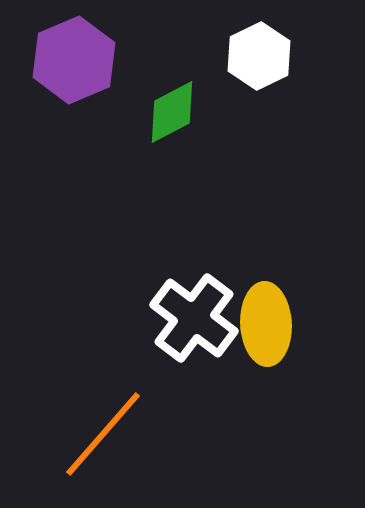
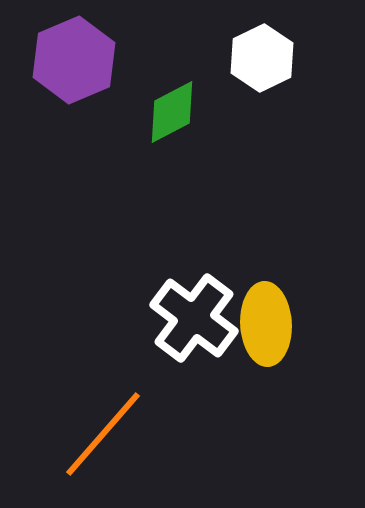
white hexagon: moved 3 px right, 2 px down
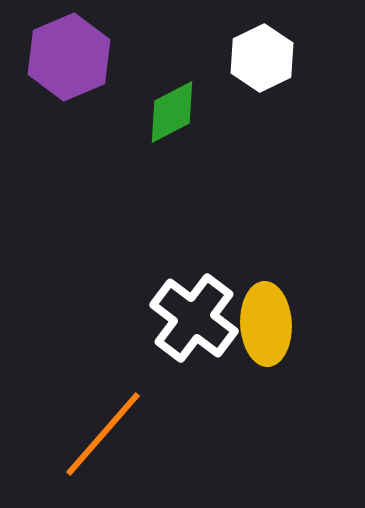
purple hexagon: moved 5 px left, 3 px up
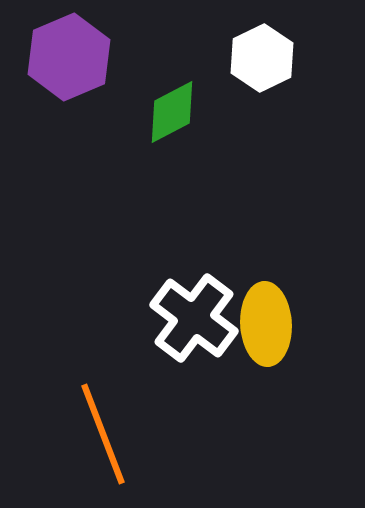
orange line: rotated 62 degrees counterclockwise
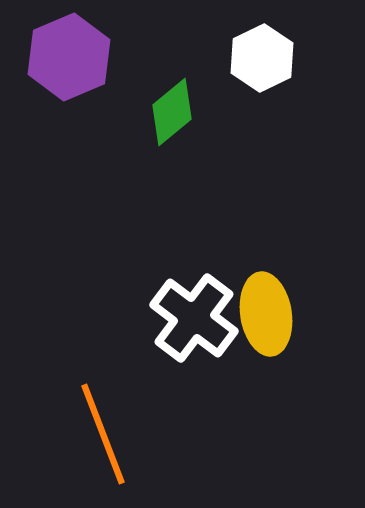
green diamond: rotated 12 degrees counterclockwise
yellow ellipse: moved 10 px up; rotated 6 degrees counterclockwise
